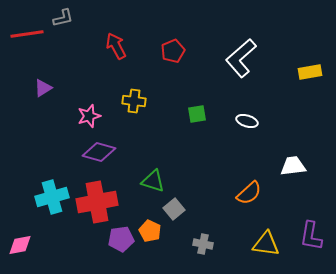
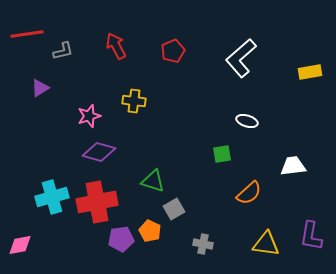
gray L-shape: moved 33 px down
purple triangle: moved 3 px left
green square: moved 25 px right, 40 px down
gray square: rotated 10 degrees clockwise
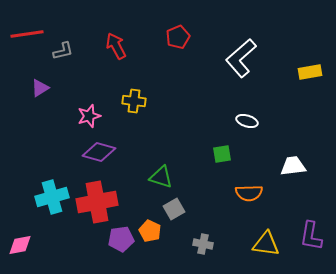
red pentagon: moved 5 px right, 14 px up
green triangle: moved 8 px right, 4 px up
orange semicircle: rotated 40 degrees clockwise
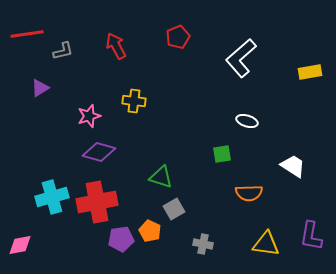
white trapezoid: rotated 40 degrees clockwise
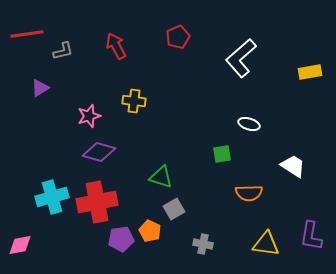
white ellipse: moved 2 px right, 3 px down
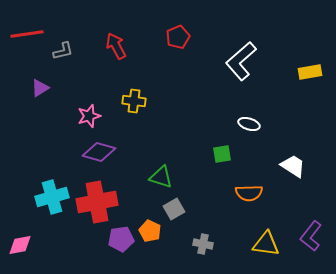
white L-shape: moved 3 px down
purple L-shape: rotated 28 degrees clockwise
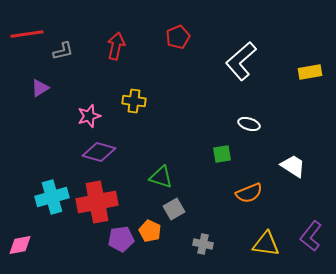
red arrow: rotated 40 degrees clockwise
orange semicircle: rotated 20 degrees counterclockwise
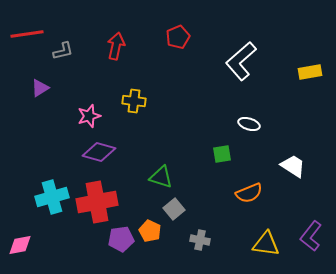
gray square: rotated 10 degrees counterclockwise
gray cross: moved 3 px left, 4 px up
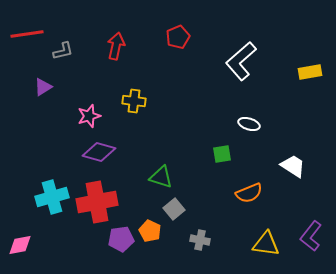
purple triangle: moved 3 px right, 1 px up
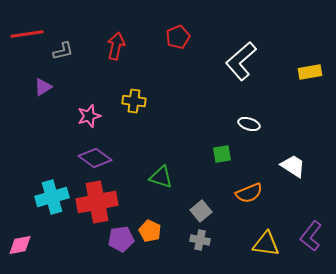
purple diamond: moved 4 px left, 6 px down; rotated 20 degrees clockwise
gray square: moved 27 px right, 2 px down
